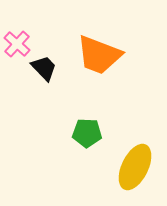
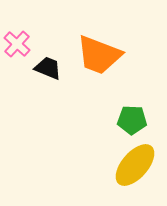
black trapezoid: moved 4 px right; rotated 24 degrees counterclockwise
green pentagon: moved 45 px right, 13 px up
yellow ellipse: moved 2 px up; rotated 15 degrees clockwise
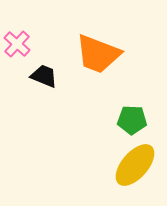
orange trapezoid: moved 1 px left, 1 px up
black trapezoid: moved 4 px left, 8 px down
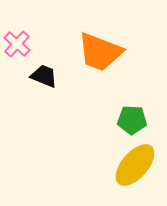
orange trapezoid: moved 2 px right, 2 px up
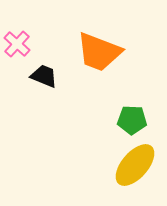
orange trapezoid: moved 1 px left
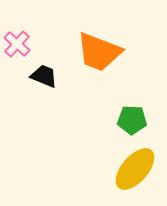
yellow ellipse: moved 4 px down
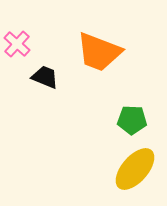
black trapezoid: moved 1 px right, 1 px down
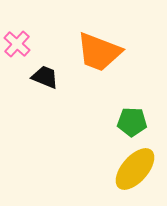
green pentagon: moved 2 px down
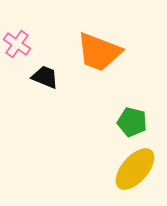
pink cross: rotated 8 degrees counterclockwise
green pentagon: rotated 12 degrees clockwise
